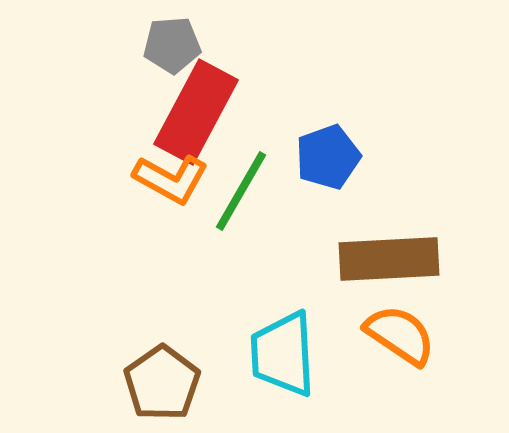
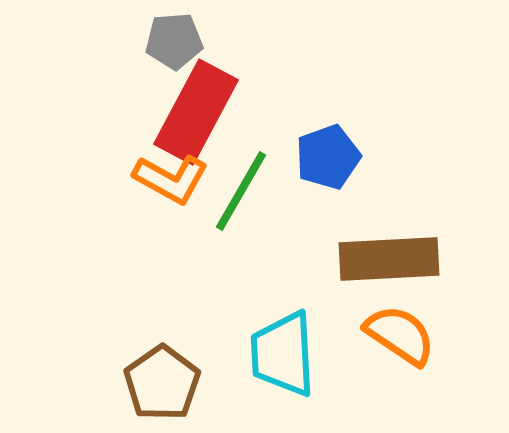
gray pentagon: moved 2 px right, 4 px up
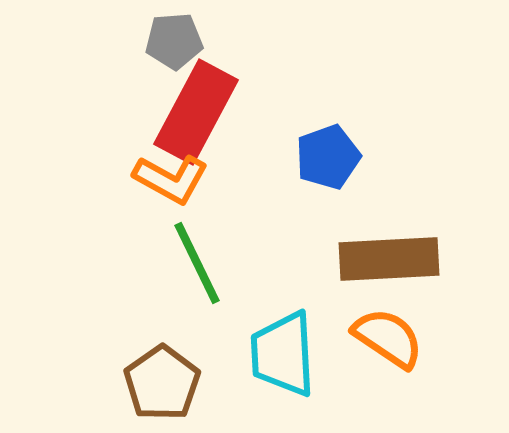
green line: moved 44 px left, 72 px down; rotated 56 degrees counterclockwise
orange semicircle: moved 12 px left, 3 px down
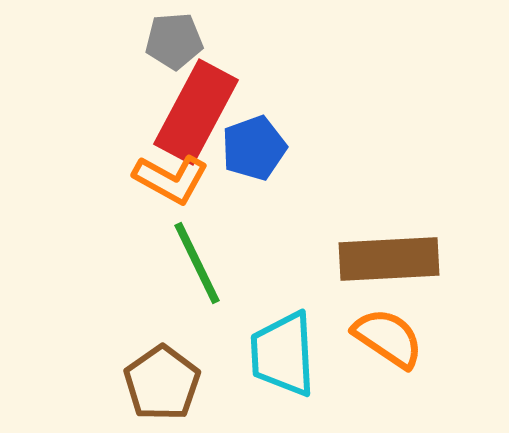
blue pentagon: moved 74 px left, 9 px up
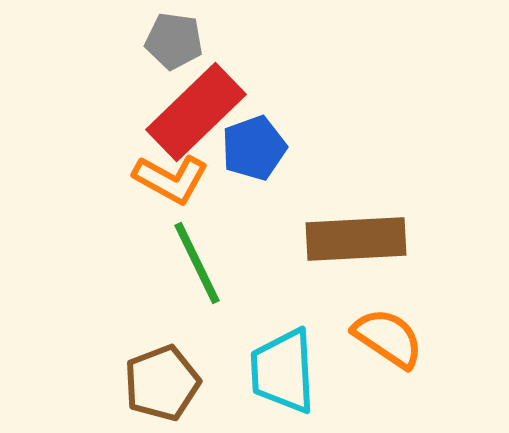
gray pentagon: rotated 12 degrees clockwise
red rectangle: rotated 18 degrees clockwise
brown rectangle: moved 33 px left, 20 px up
cyan trapezoid: moved 17 px down
brown pentagon: rotated 14 degrees clockwise
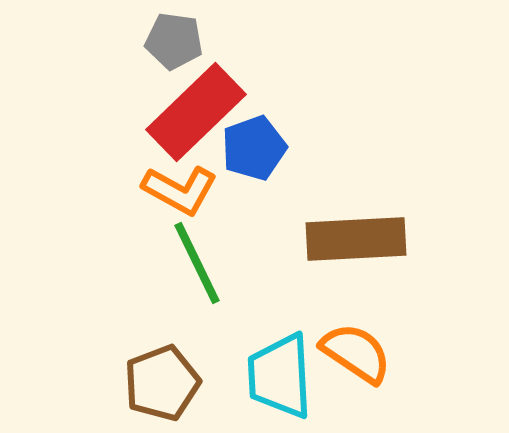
orange L-shape: moved 9 px right, 11 px down
orange semicircle: moved 32 px left, 15 px down
cyan trapezoid: moved 3 px left, 5 px down
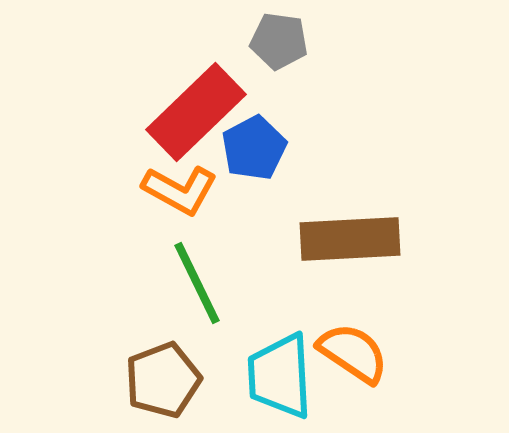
gray pentagon: moved 105 px right
blue pentagon: rotated 8 degrees counterclockwise
brown rectangle: moved 6 px left
green line: moved 20 px down
orange semicircle: moved 3 px left
brown pentagon: moved 1 px right, 3 px up
